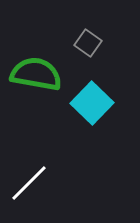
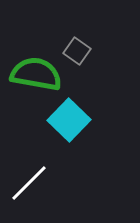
gray square: moved 11 px left, 8 px down
cyan square: moved 23 px left, 17 px down
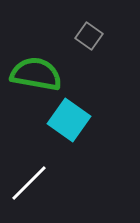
gray square: moved 12 px right, 15 px up
cyan square: rotated 9 degrees counterclockwise
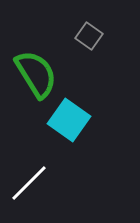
green semicircle: rotated 48 degrees clockwise
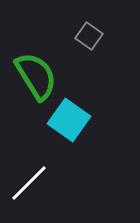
green semicircle: moved 2 px down
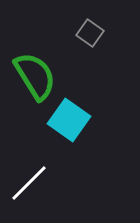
gray square: moved 1 px right, 3 px up
green semicircle: moved 1 px left
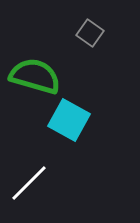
green semicircle: rotated 42 degrees counterclockwise
cyan square: rotated 6 degrees counterclockwise
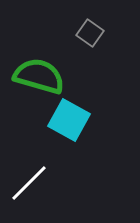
green semicircle: moved 4 px right
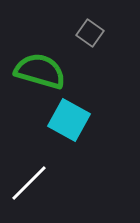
green semicircle: moved 1 px right, 5 px up
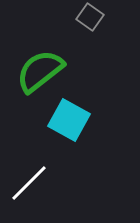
gray square: moved 16 px up
green semicircle: rotated 54 degrees counterclockwise
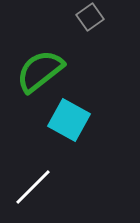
gray square: rotated 20 degrees clockwise
white line: moved 4 px right, 4 px down
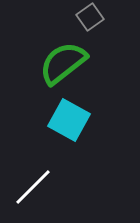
green semicircle: moved 23 px right, 8 px up
